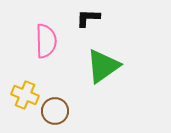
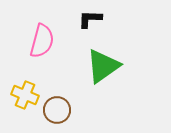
black L-shape: moved 2 px right, 1 px down
pink semicircle: moved 4 px left; rotated 16 degrees clockwise
brown circle: moved 2 px right, 1 px up
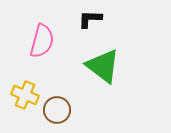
green triangle: rotated 48 degrees counterclockwise
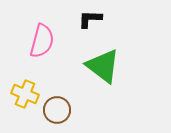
yellow cross: moved 1 px up
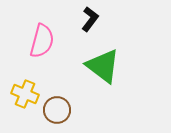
black L-shape: rotated 125 degrees clockwise
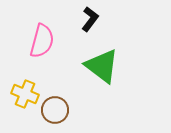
green triangle: moved 1 px left
brown circle: moved 2 px left
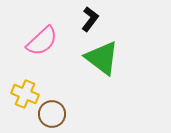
pink semicircle: rotated 32 degrees clockwise
green triangle: moved 8 px up
brown circle: moved 3 px left, 4 px down
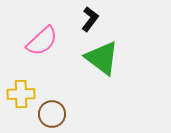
yellow cross: moved 4 px left; rotated 24 degrees counterclockwise
